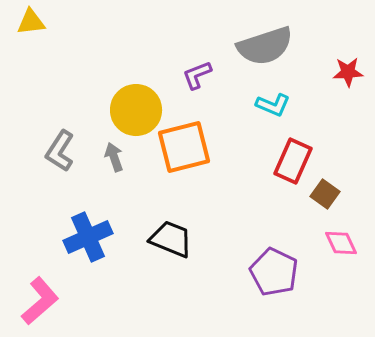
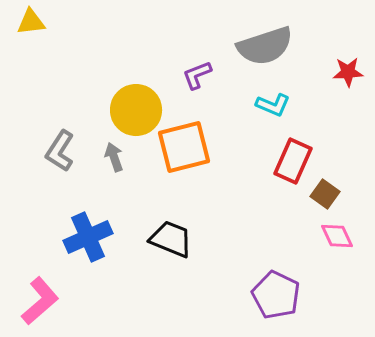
pink diamond: moved 4 px left, 7 px up
purple pentagon: moved 2 px right, 23 px down
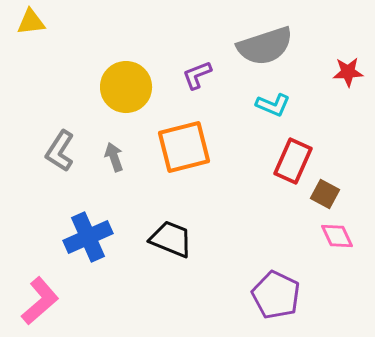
yellow circle: moved 10 px left, 23 px up
brown square: rotated 8 degrees counterclockwise
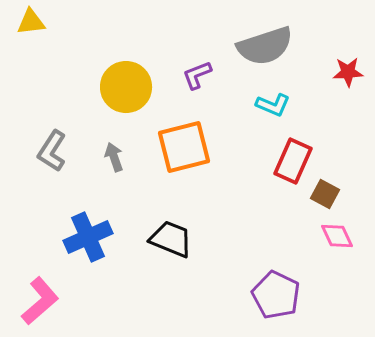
gray L-shape: moved 8 px left
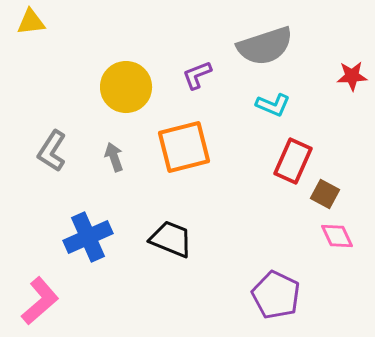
red star: moved 4 px right, 4 px down
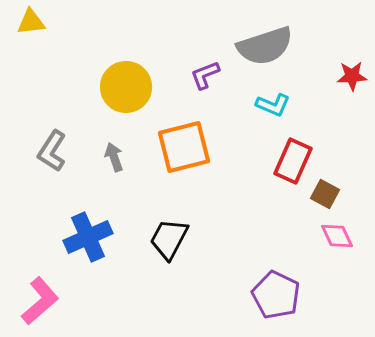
purple L-shape: moved 8 px right
black trapezoid: moved 2 px left; rotated 84 degrees counterclockwise
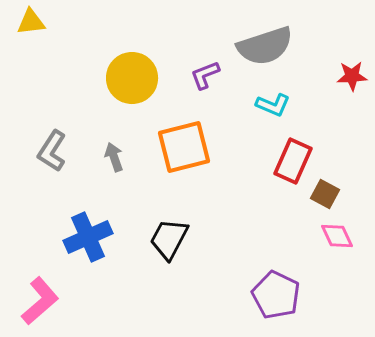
yellow circle: moved 6 px right, 9 px up
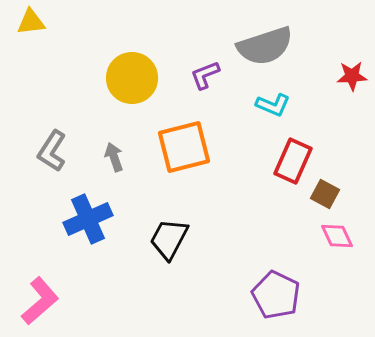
blue cross: moved 18 px up
